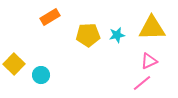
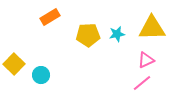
cyan star: moved 1 px up
pink triangle: moved 3 px left, 1 px up
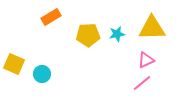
orange rectangle: moved 1 px right
yellow square: rotated 20 degrees counterclockwise
cyan circle: moved 1 px right, 1 px up
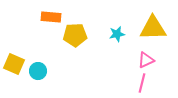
orange rectangle: rotated 36 degrees clockwise
yellow triangle: moved 1 px right
yellow pentagon: moved 13 px left
cyan circle: moved 4 px left, 3 px up
pink line: rotated 36 degrees counterclockwise
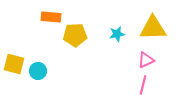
yellow square: rotated 10 degrees counterclockwise
pink line: moved 1 px right, 2 px down
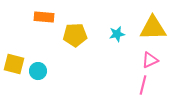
orange rectangle: moved 7 px left
pink triangle: moved 4 px right
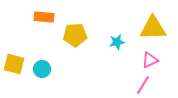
cyan star: moved 8 px down
cyan circle: moved 4 px right, 2 px up
pink line: rotated 18 degrees clockwise
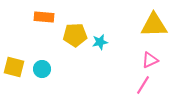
yellow triangle: moved 1 px right, 3 px up
cyan star: moved 17 px left
yellow square: moved 3 px down
